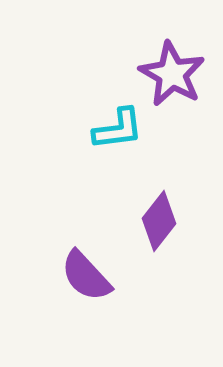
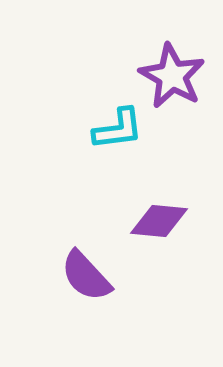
purple star: moved 2 px down
purple diamond: rotated 58 degrees clockwise
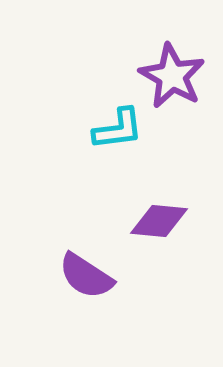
purple semicircle: rotated 14 degrees counterclockwise
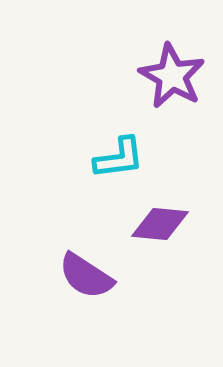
cyan L-shape: moved 1 px right, 29 px down
purple diamond: moved 1 px right, 3 px down
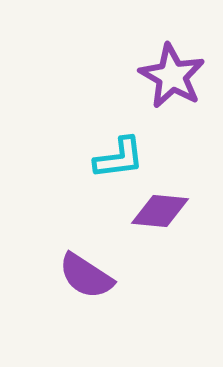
purple diamond: moved 13 px up
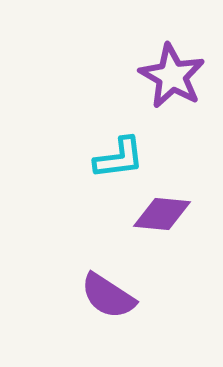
purple diamond: moved 2 px right, 3 px down
purple semicircle: moved 22 px right, 20 px down
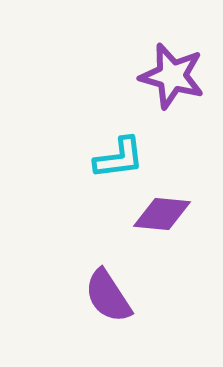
purple star: rotated 14 degrees counterclockwise
purple semicircle: rotated 24 degrees clockwise
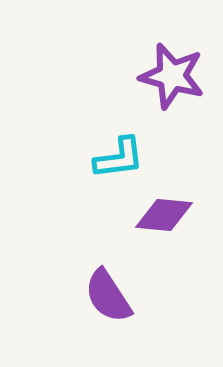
purple diamond: moved 2 px right, 1 px down
